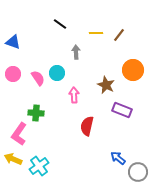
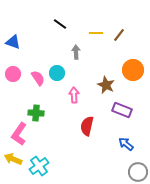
blue arrow: moved 8 px right, 14 px up
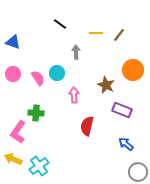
pink L-shape: moved 1 px left, 2 px up
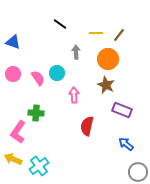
orange circle: moved 25 px left, 11 px up
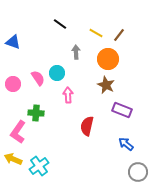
yellow line: rotated 32 degrees clockwise
pink circle: moved 10 px down
pink arrow: moved 6 px left
